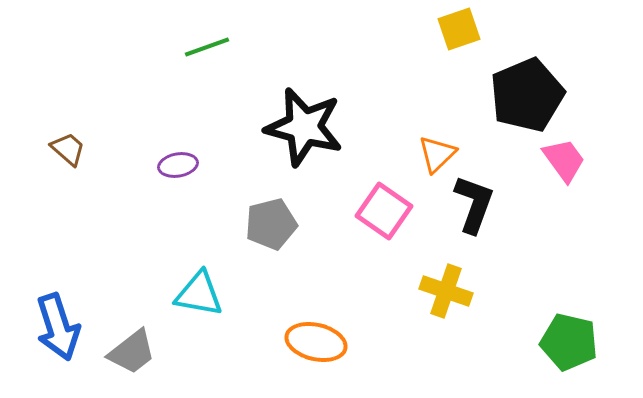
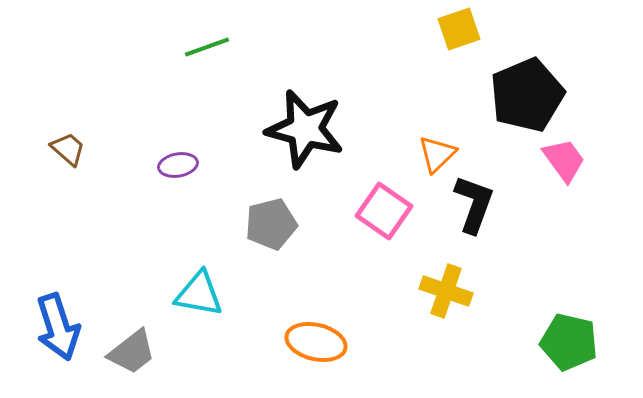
black star: moved 1 px right, 2 px down
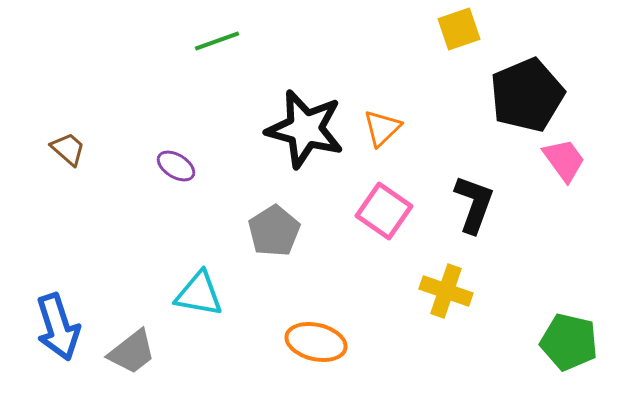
green line: moved 10 px right, 6 px up
orange triangle: moved 55 px left, 26 px up
purple ellipse: moved 2 px left, 1 px down; rotated 42 degrees clockwise
gray pentagon: moved 3 px right, 7 px down; rotated 18 degrees counterclockwise
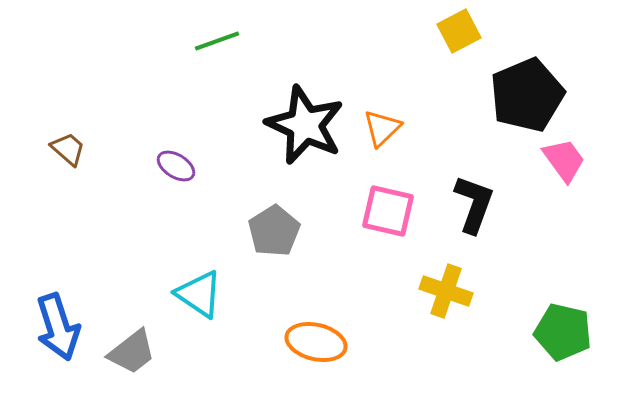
yellow square: moved 2 px down; rotated 9 degrees counterclockwise
black star: moved 4 px up; rotated 10 degrees clockwise
pink square: moved 4 px right; rotated 22 degrees counterclockwise
cyan triangle: rotated 24 degrees clockwise
green pentagon: moved 6 px left, 10 px up
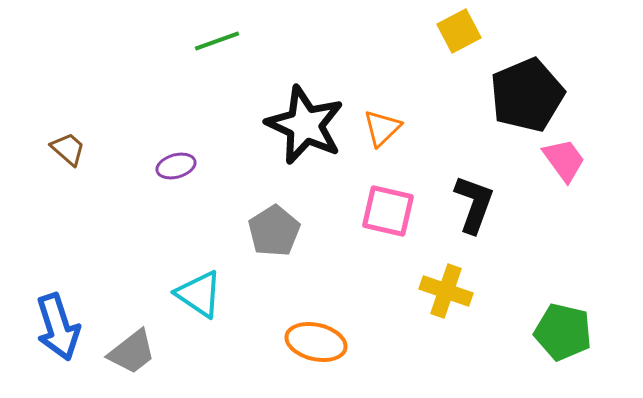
purple ellipse: rotated 48 degrees counterclockwise
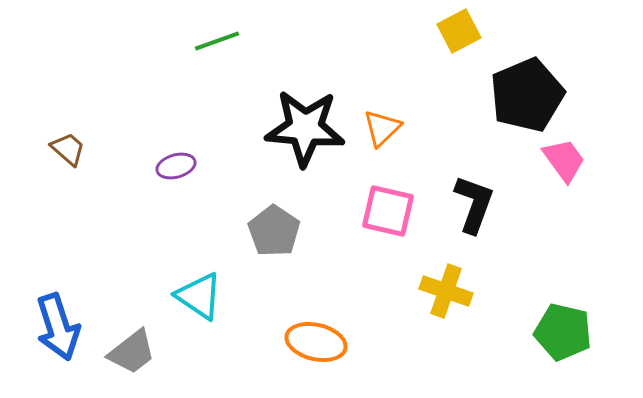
black star: moved 3 px down; rotated 20 degrees counterclockwise
gray pentagon: rotated 6 degrees counterclockwise
cyan triangle: moved 2 px down
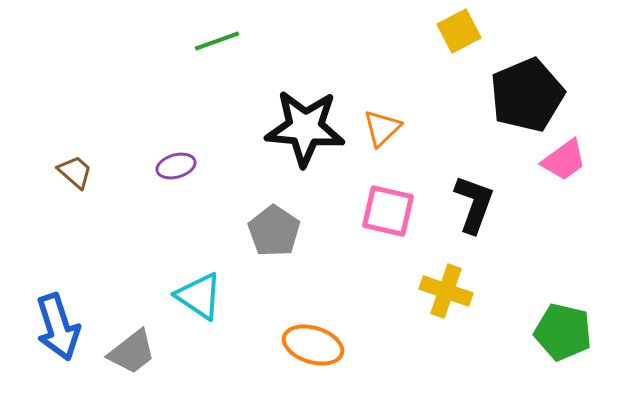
brown trapezoid: moved 7 px right, 23 px down
pink trapezoid: rotated 90 degrees clockwise
orange ellipse: moved 3 px left, 3 px down; rotated 4 degrees clockwise
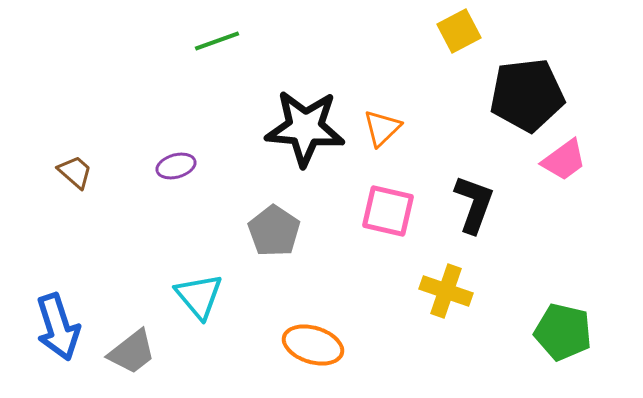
black pentagon: rotated 16 degrees clockwise
cyan triangle: rotated 16 degrees clockwise
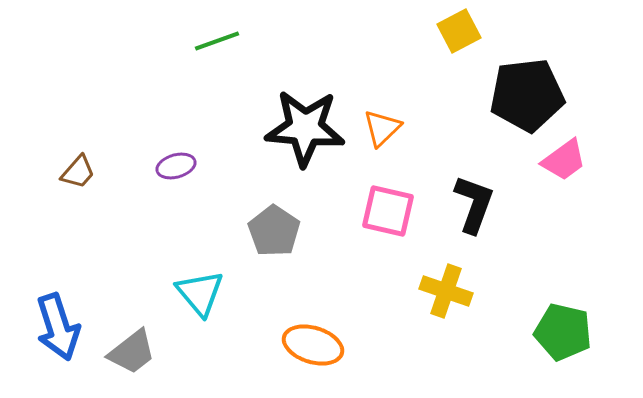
brown trapezoid: moved 3 px right; rotated 90 degrees clockwise
cyan triangle: moved 1 px right, 3 px up
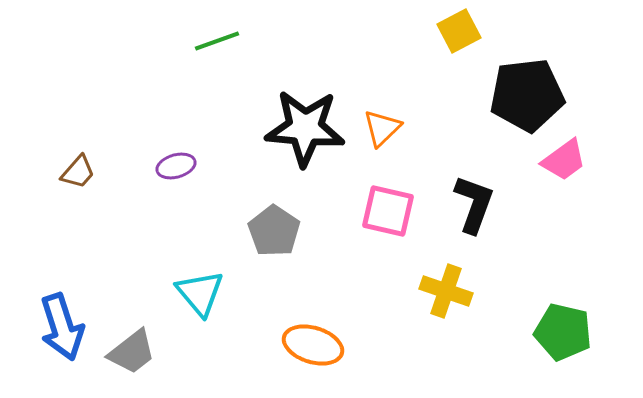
blue arrow: moved 4 px right
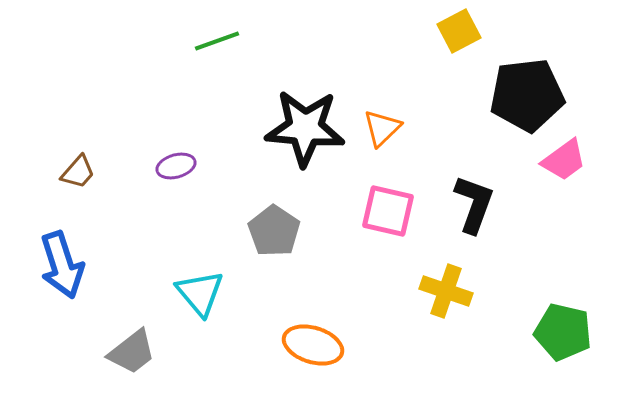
blue arrow: moved 62 px up
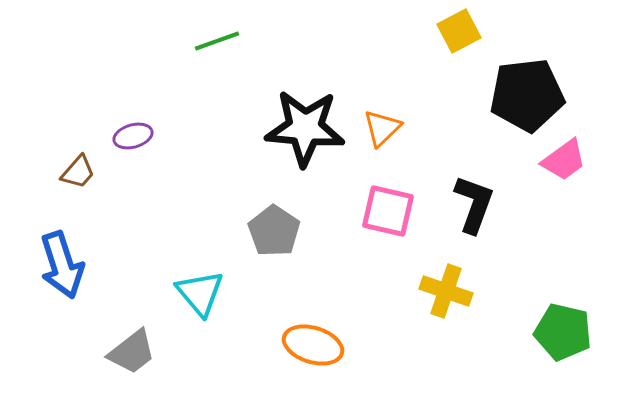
purple ellipse: moved 43 px left, 30 px up
